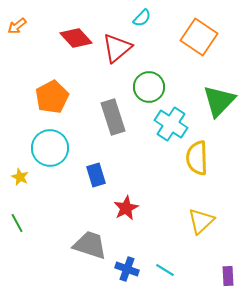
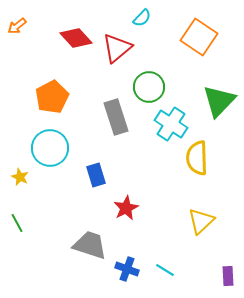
gray rectangle: moved 3 px right
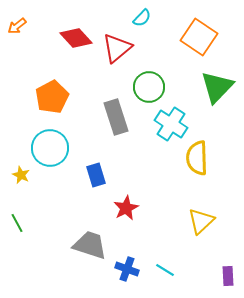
green triangle: moved 2 px left, 14 px up
yellow star: moved 1 px right, 2 px up
